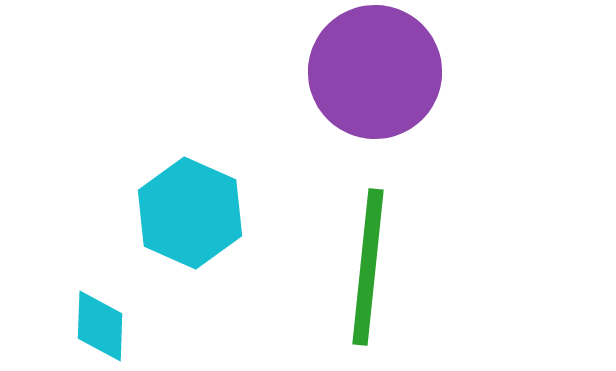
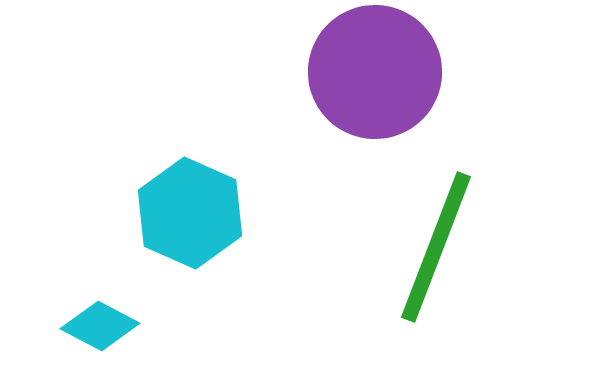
green line: moved 68 px right, 20 px up; rotated 15 degrees clockwise
cyan diamond: rotated 64 degrees counterclockwise
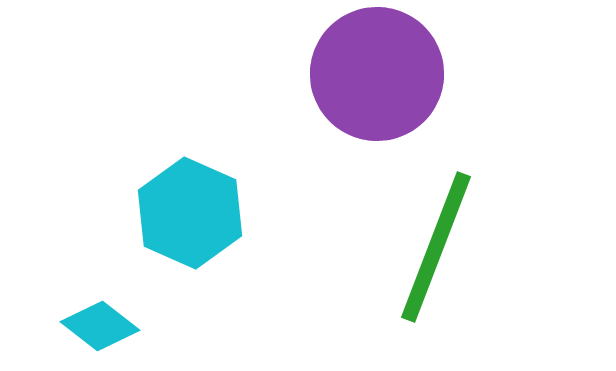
purple circle: moved 2 px right, 2 px down
cyan diamond: rotated 10 degrees clockwise
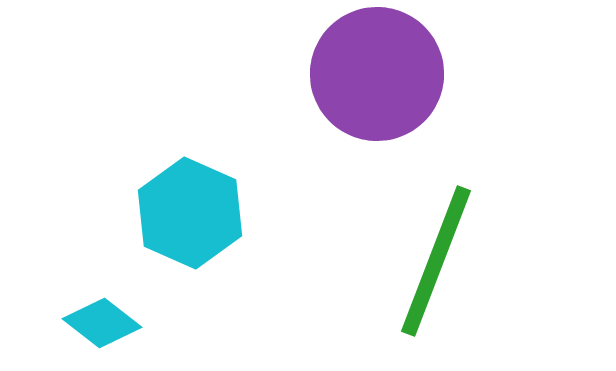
green line: moved 14 px down
cyan diamond: moved 2 px right, 3 px up
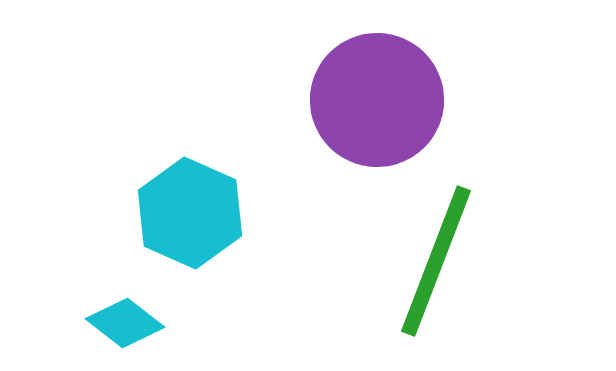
purple circle: moved 26 px down
cyan diamond: moved 23 px right
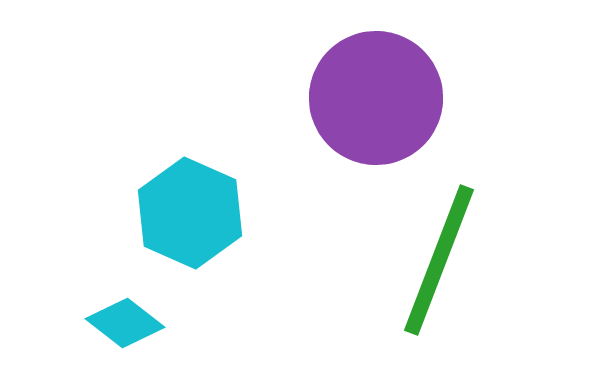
purple circle: moved 1 px left, 2 px up
green line: moved 3 px right, 1 px up
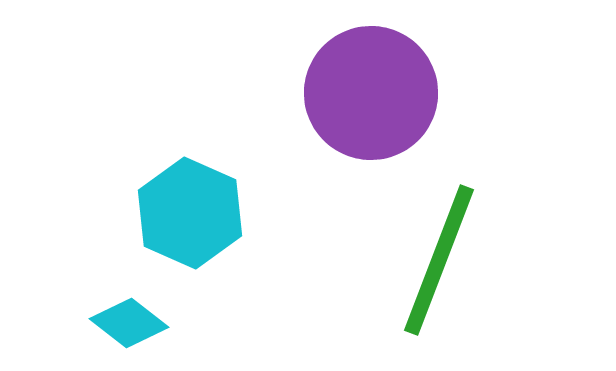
purple circle: moved 5 px left, 5 px up
cyan diamond: moved 4 px right
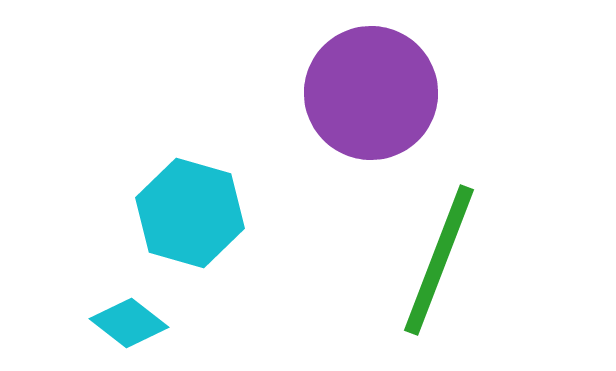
cyan hexagon: rotated 8 degrees counterclockwise
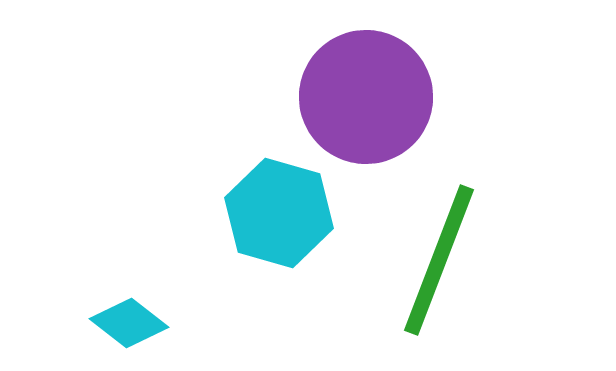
purple circle: moved 5 px left, 4 px down
cyan hexagon: moved 89 px right
